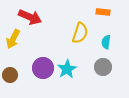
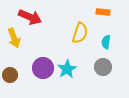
yellow arrow: moved 1 px right, 1 px up; rotated 48 degrees counterclockwise
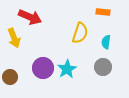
brown circle: moved 2 px down
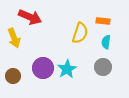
orange rectangle: moved 9 px down
brown circle: moved 3 px right, 1 px up
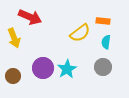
yellow semicircle: rotated 35 degrees clockwise
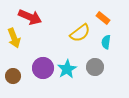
orange rectangle: moved 3 px up; rotated 32 degrees clockwise
gray circle: moved 8 px left
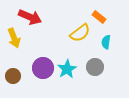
orange rectangle: moved 4 px left, 1 px up
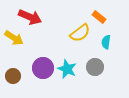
yellow arrow: rotated 36 degrees counterclockwise
cyan star: rotated 18 degrees counterclockwise
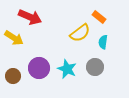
cyan semicircle: moved 3 px left
purple circle: moved 4 px left
